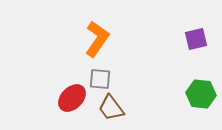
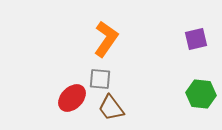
orange L-shape: moved 9 px right
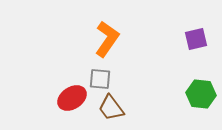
orange L-shape: moved 1 px right
red ellipse: rotated 12 degrees clockwise
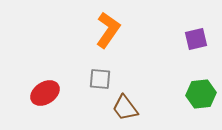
orange L-shape: moved 1 px right, 9 px up
green hexagon: rotated 12 degrees counterclockwise
red ellipse: moved 27 px left, 5 px up
brown trapezoid: moved 14 px right
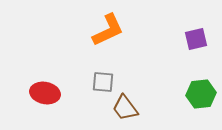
orange L-shape: rotated 30 degrees clockwise
gray square: moved 3 px right, 3 px down
red ellipse: rotated 44 degrees clockwise
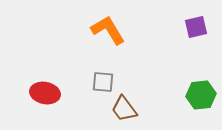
orange L-shape: rotated 96 degrees counterclockwise
purple square: moved 12 px up
green hexagon: moved 1 px down
brown trapezoid: moved 1 px left, 1 px down
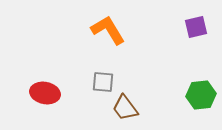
brown trapezoid: moved 1 px right, 1 px up
